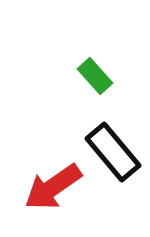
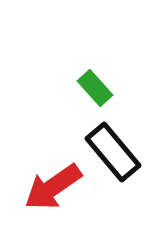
green rectangle: moved 12 px down
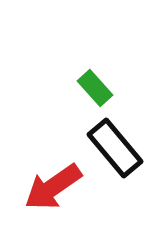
black rectangle: moved 2 px right, 4 px up
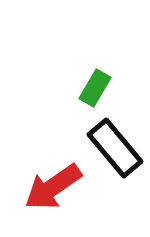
green rectangle: rotated 72 degrees clockwise
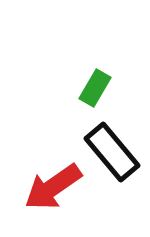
black rectangle: moved 3 px left, 4 px down
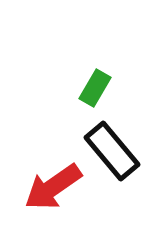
black rectangle: moved 1 px up
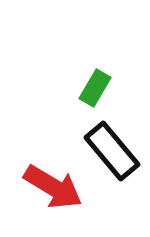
red arrow: rotated 114 degrees counterclockwise
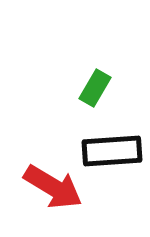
black rectangle: rotated 54 degrees counterclockwise
